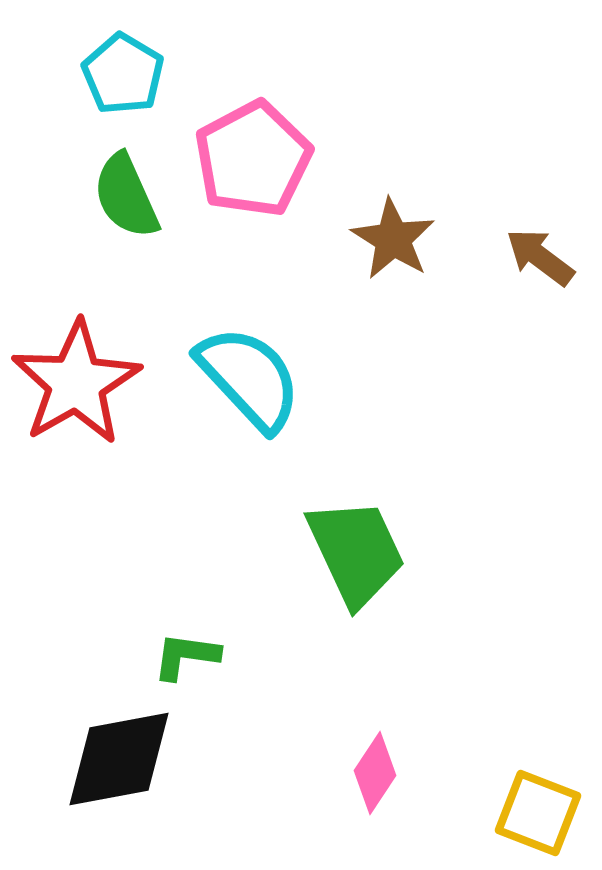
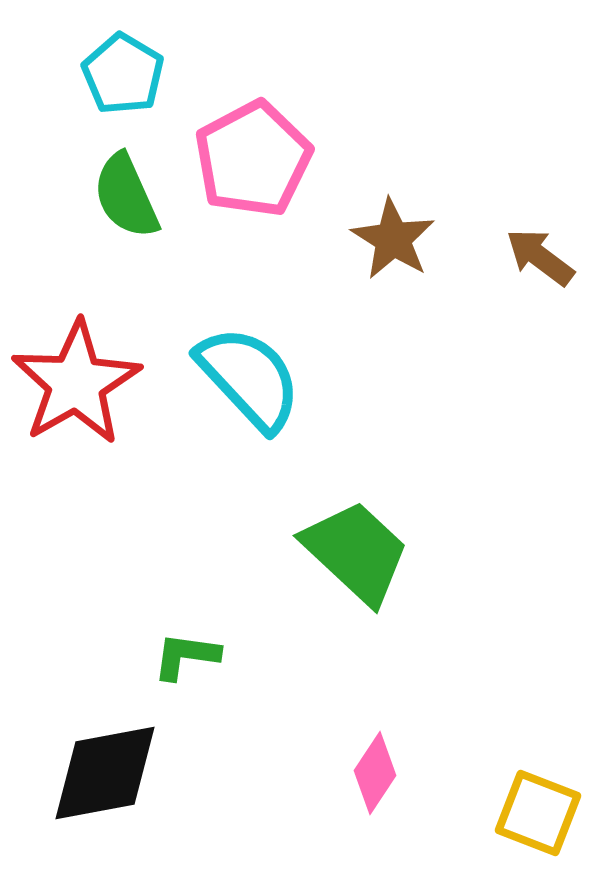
green trapezoid: rotated 22 degrees counterclockwise
black diamond: moved 14 px left, 14 px down
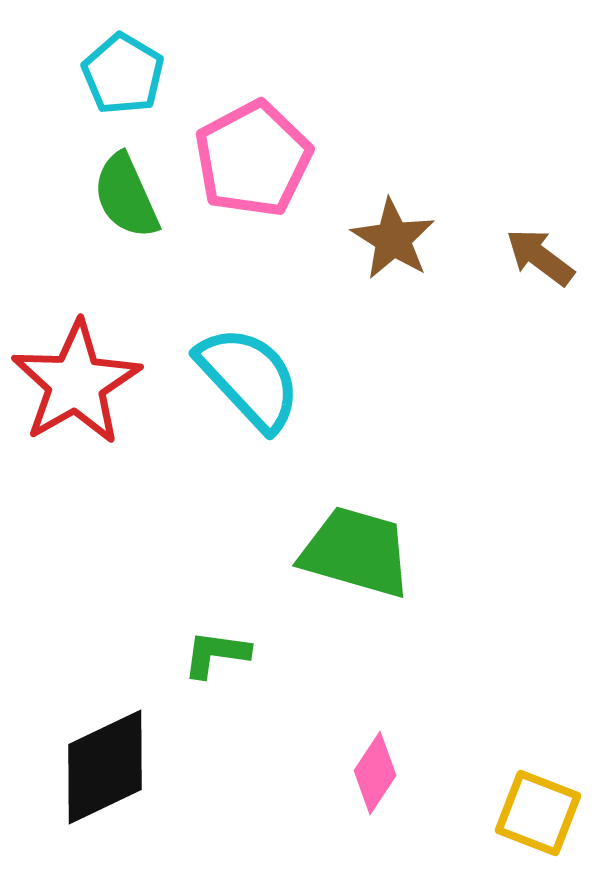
green trapezoid: rotated 27 degrees counterclockwise
green L-shape: moved 30 px right, 2 px up
black diamond: moved 6 px up; rotated 15 degrees counterclockwise
